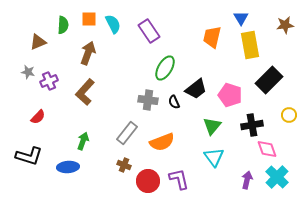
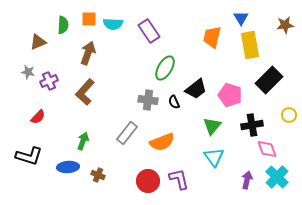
cyan semicircle: rotated 120 degrees clockwise
brown cross: moved 26 px left, 10 px down
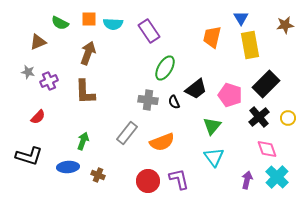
green semicircle: moved 3 px left, 2 px up; rotated 114 degrees clockwise
black rectangle: moved 3 px left, 4 px down
brown L-shape: rotated 44 degrees counterclockwise
yellow circle: moved 1 px left, 3 px down
black cross: moved 7 px right, 8 px up; rotated 30 degrees counterclockwise
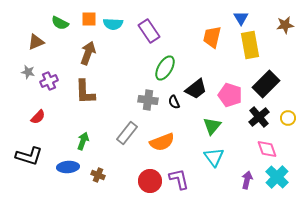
brown triangle: moved 2 px left
red circle: moved 2 px right
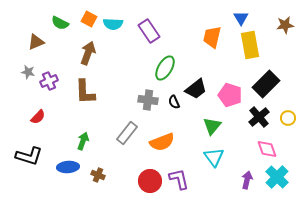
orange square: rotated 28 degrees clockwise
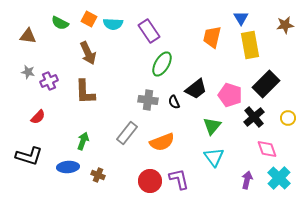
brown triangle: moved 8 px left, 6 px up; rotated 30 degrees clockwise
brown arrow: rotated 135 degrees clockwise
green ellipse: moved 3 px left, 4 px up
black cross: moved 5 px left
cyan cross: moved 2 px right, 1 px down
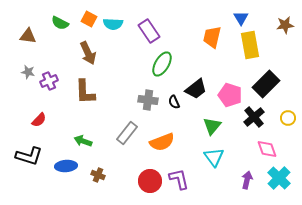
red semicircle: moved 1 px right, 3 px down
green arrow: rotated 90 degrees counterclockwise
blue ellipse: moved 2 px left, 1 px up
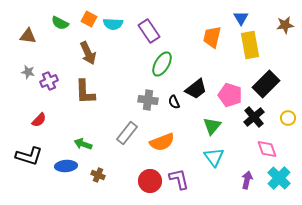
green arrow: moved 3 px down
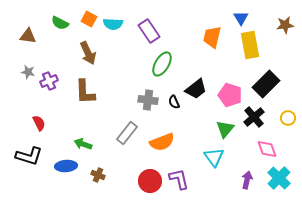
red semicircle: moved 3 px down; rotated 70 degrees counterclockwise
green triangle: moved 13 px right, 3 px down
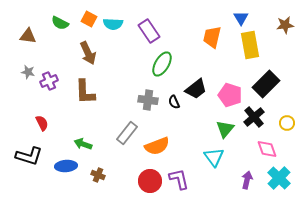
yellow circle: moved 1 px left, 5 px down
red semicircle: moved 3 px right
orange semicircle: moved 5 px left, 4 px down
